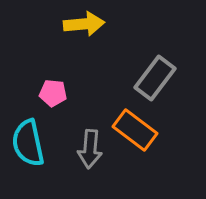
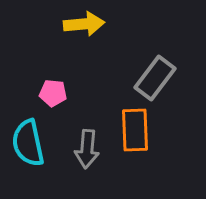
orange rectangle: rotated 51 degrees clockwise
gray arrow: moved 3 px left
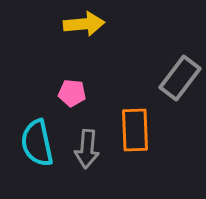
gray rectangle: moved 25 px right
pink pentagon: moved 19 px right
cyan semicircle: moved 9 px right
